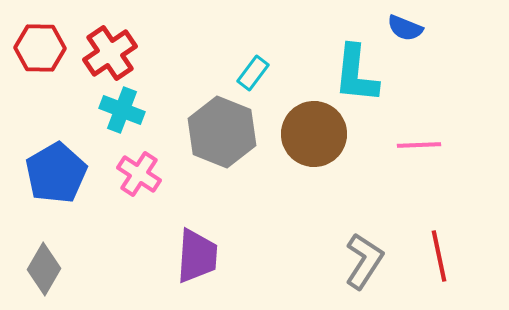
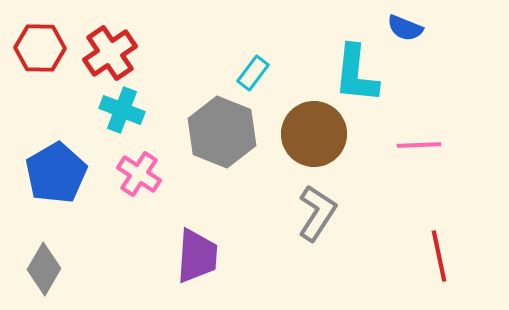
gray L-shape: moved 47 px left, 48 px up
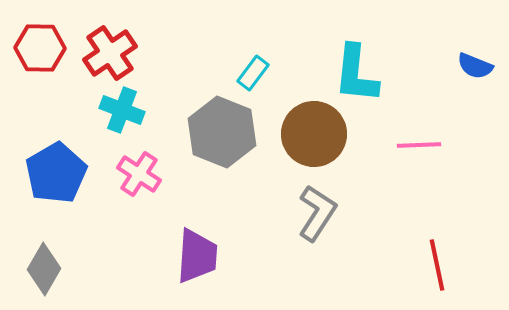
blue semicircle: moved 70 px right, 38 px down
red line: moved 2 px left, 9 px down
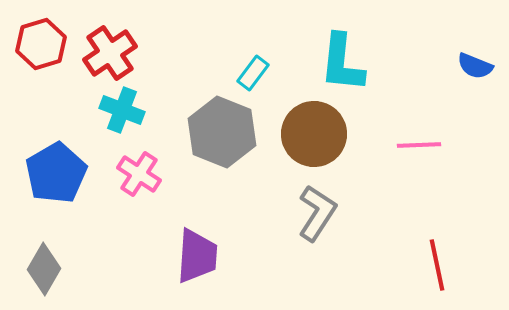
red hexagon: moved 1 px right, 4 px up; rotated 18 degrees counterclockwise
cyan L-shape: moved 14 px left, 11 px up
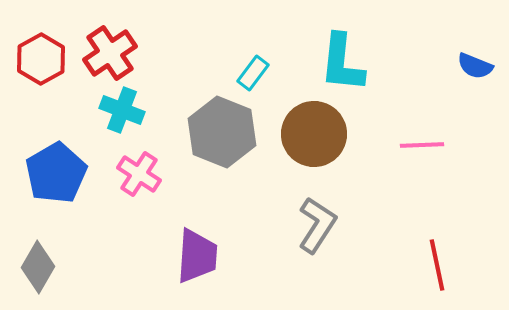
red hexagon: moved 15 px down; rotated 12 degrees counterclockwise
pink line: moved 3 px right
gray L-shape: moved 12 px down
gray diamond: moved 6 px left, 2 px up
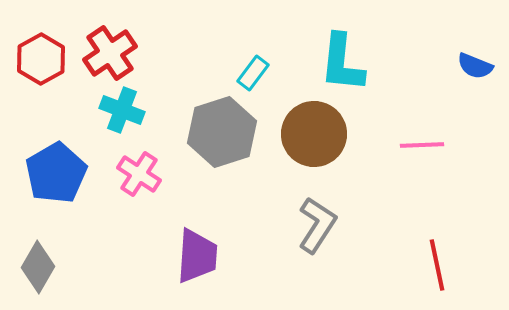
gray hexagon: rotated 20 degrees clockwise
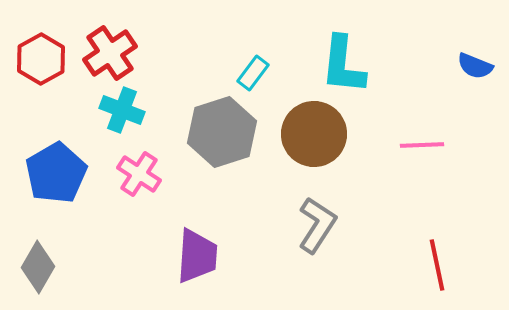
cyan L-shape: moved 1 px right, 2 px down
